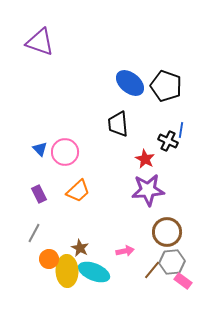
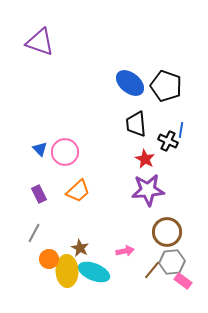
black trapezoid: moved 18 px right
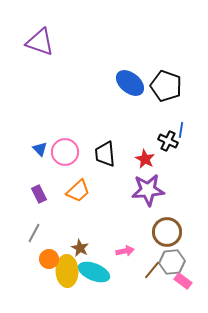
black trapezoid: moved 31 px left, 30 px down
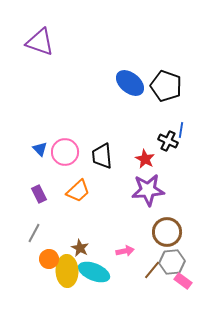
black trapezoid: moved 3 px left, 2 px down
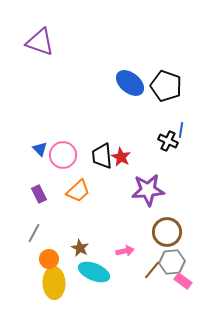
pink circle: moved 2 px left, 3 px down
red star: moved 24 px left, 2 px up
yellow ellipse: moved 13 px left, 12 px down
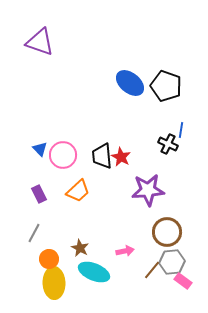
black cross: moved 3 px down
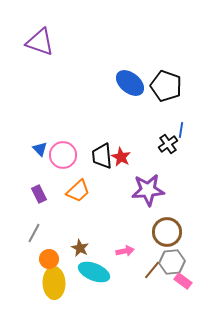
black cross: rotated 30 degrees clockwise
